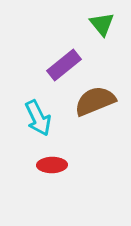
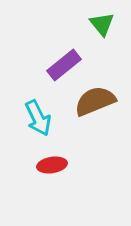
red ellipse: rotated 8 degrees counterclockwise
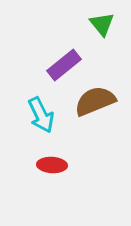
cyan arrow: moved 3 px right, 3 px up
red ellipse: rotated 12 degrees clockwise
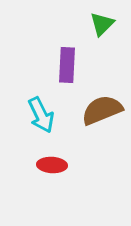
green triangle: rotated 24 degrees clockwise
purple rectangle: moved 3 px right; rotated 48 degrees counterclockwise
brown semicircle: moved 7 px right, 9 px down
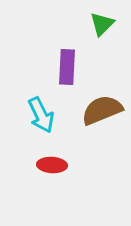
purple rectangle: moved 2 px down
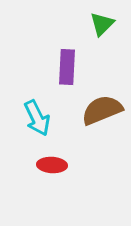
cyan arrow: moved 4 px left, 3 px down
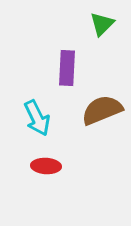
purple rectangle: moved 1 px down
red ellipse: moved 6 px left, 1 px down
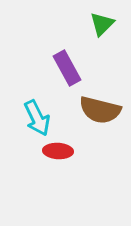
purple rectangle: rotated 32 degrees counterclockwise
brown semicircle: moved 2 px left; rotated 144 degrees counterclockwise
red ellipse: moved 12 px right, 15 px up
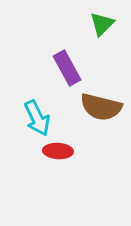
brown semicircle: moved 1 px right, 3 px up
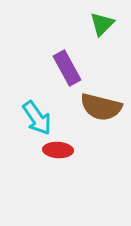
cyan arrow: rotated 9 degrees counterclockwise
red ellipse: moved 1 px up
